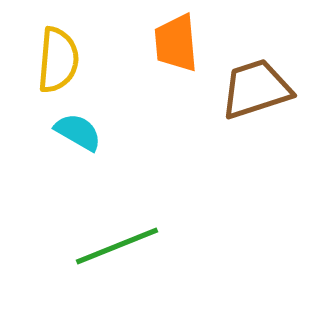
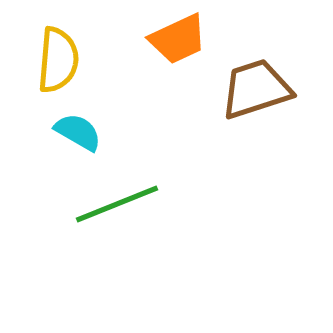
orange trapezoid: moved 2 px right, 4 px up; rotated 110 degrees counterclockwise
green line: moved 42 px up
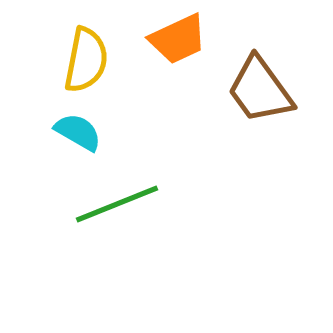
yellow semicircle: moved 28 px right; rotated 6 degrees clockwise
brown trapezoid: moved 4 px right, 1 px down; rotated 108 degrees counterclockwise
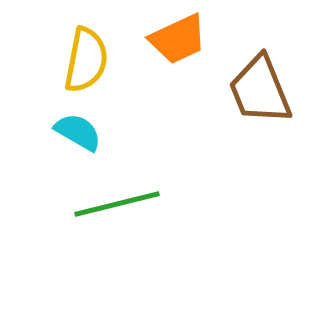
brown trapezoid: rotated 14 degrees clockwise
green line: rotated 8 degrees clockwise
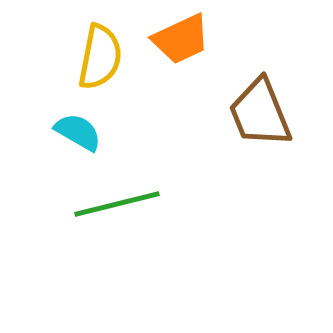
orange trapezoid: moved 3 px right
yellow semicircle: moved 14 px right, 3 px up
brown trapezoid: moved 23 px down
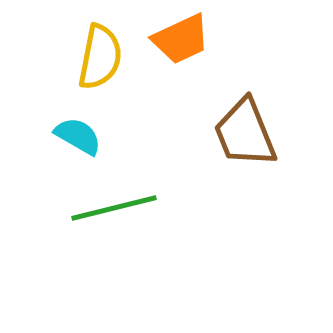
brown trapezoid: moved 15 px left, 20 px down
cyan semicircle: moved 4 px down
green line: moved 3 px left, 4 px down
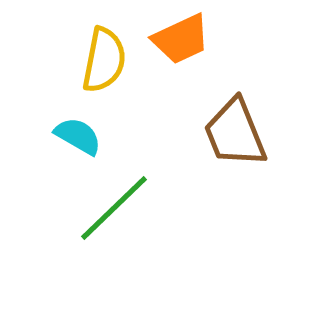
yellow semicircle: moved 4 px right, 3 px down
brown trapezoid: moved 10 px left
green line: rotated 30 degrees counterclockwise
